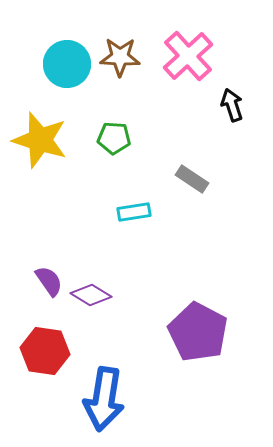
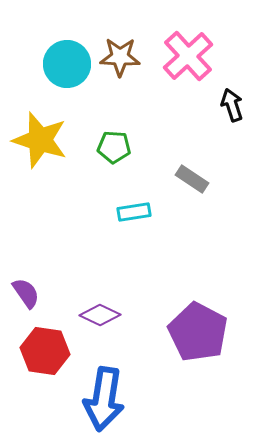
green pentagon: moved 9 px down
purple semicircle: moved 23 px left, 12 px down
purple diamond: moved 9 px right, 20 px down; rotated 6 degrees counterclockwise
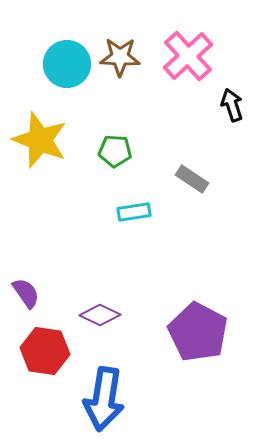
yellow star: rotated 4 degrees clockwise
green pentagon: moved 1 px right, 4 px down
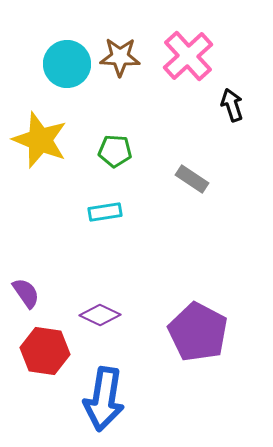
cyan rectangle: moved 29 px left
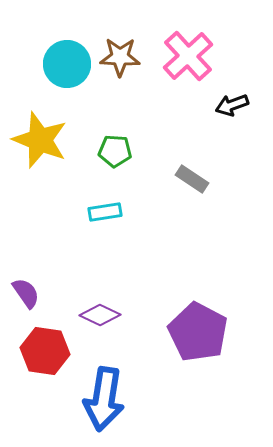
black arrow: rotated 92 degrees counterclockwise
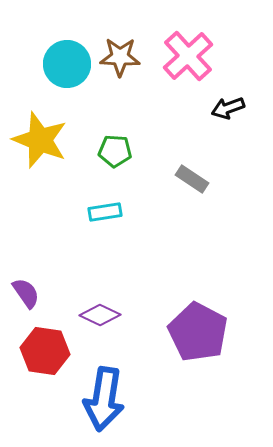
black arrow: moved 4 px left, 3 px down
